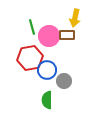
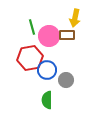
gray circle: moved 2 px right, 1 px up
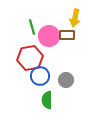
blue circle: moved 7 px left, 6 px down
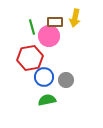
brown rectangle: moved 12 px left, 13 px up
blue circle: moved 4 px right, 1 px down
green semicircle: rotated 78 degrees clockwise
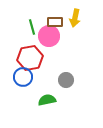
blue circle: moved 21 px left
